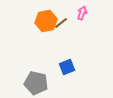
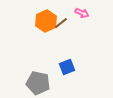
pink arrow: rotated 96 degrees clockwise
orange hexagon: rotated 15 degrees counterclockwise
gray pentagon: moved 2 px right
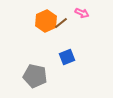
blue square: moved 10 px up
gray pentagon: moved 3 px left, 7 px up
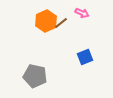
blue square: moved 18 px right
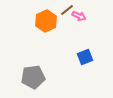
pink arrow: moved 3 px left, 3 px down
brown line: moved 6 px right, 13 px up
gray pentagon: moved 2 px left, 1 px down; rotated 20 degrees counterclockwise
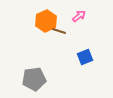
brown line: moved 8 px left, 21 px down; rotated 56 degrees clockwise
pink arrow: rotated 64 degrees counterclockwise
gray pentagon: moved 1 px right, 2 px down
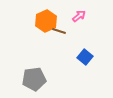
blue square: rotated 28 degrees counterclockwise
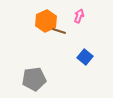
pink arrow: rotated 32 degrees counterclockwise
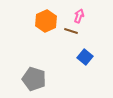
brown line: moved 12 px right
gray pentagon: rotated 25 degrees clockwise
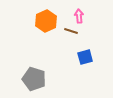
pink arrow: rotated 24 degrees counterclockwise
blue square: rotated 35 degrees clockwise
